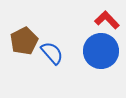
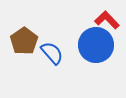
brown pentagon: rotated 8 degrees counterclockwise
blue circle: moved 5 px left, 6 px up
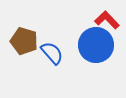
brown pentagon: rotated 20 degrees counterclockwise
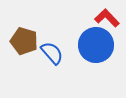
red L-shape: moved 2 px up
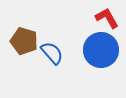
red L-shape: rotated 15 degrees clockwise
blue circle: moved 5 px right, 5 px down
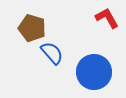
brown pentagon: moved 8 px right, 13 px up
blue circle: moved 7 px left, 22 px down
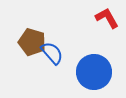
brown pentagon: moved 14 px down
